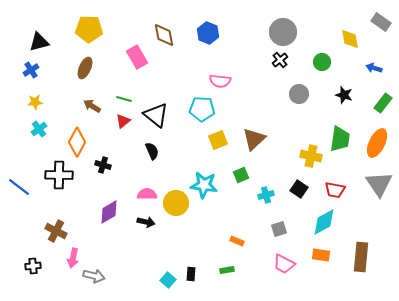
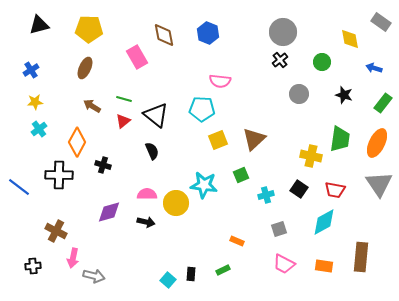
black triangle at (39, 42): moved 17 px up
purple diamond at (109, 212): rotated 15 degrees clockwise
orange rectangle at (321, 255): moved 3 px right, 11 px down
green rectangle at (227, 270): moved 4 px left; rotated 16 degrees counterclockwise
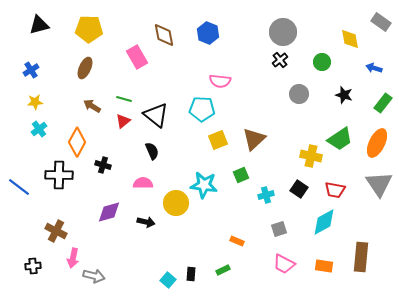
green trapezoid at (340, 139): rotated 48 degrees clockwise
pink semicircle at (147, 194): moved 4 px left, 11 px up
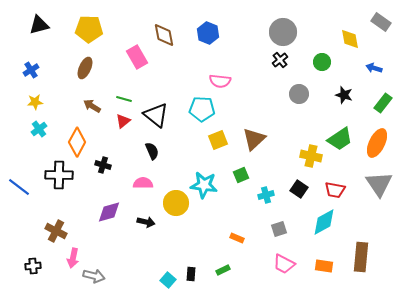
orange rectangle at (237, 241): moved 3 px up
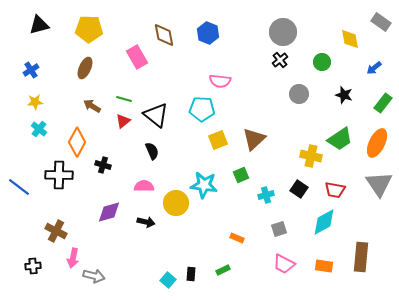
blue arrow at (374, 68): rotated 56 degrees counterclockwise
cyan cross at (39, 129): rotated 14 degrees counterclockwise
pink semicircle at (143, 183): moved 1 px right, 3 px down
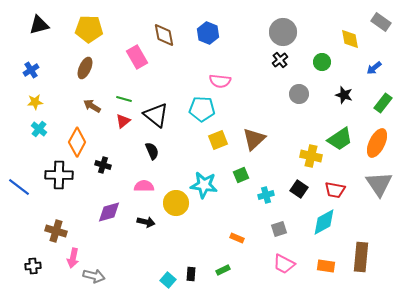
brown cross at (56, 231): rotated 10 degrees counterclockwise
orange rectangle at (324, 266): moved 2 px right
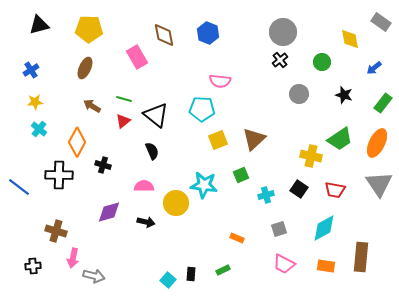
cyan diamond at (324, 222): moved 6 px down
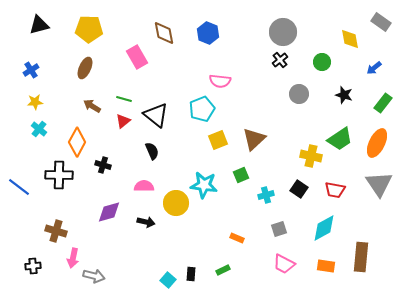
brown diamond at (164, 35): moved 2 px up
cyan pentagon at (202, 109): rotated 25 degrees counterclockwise
